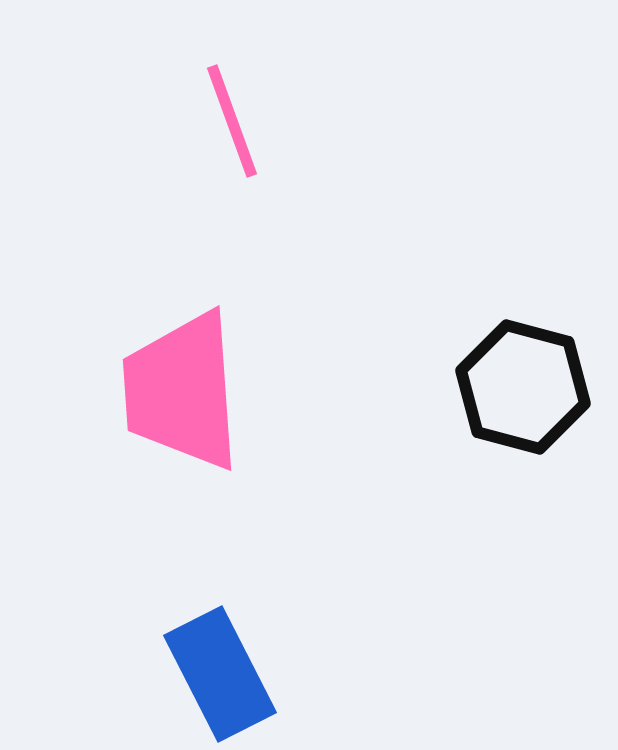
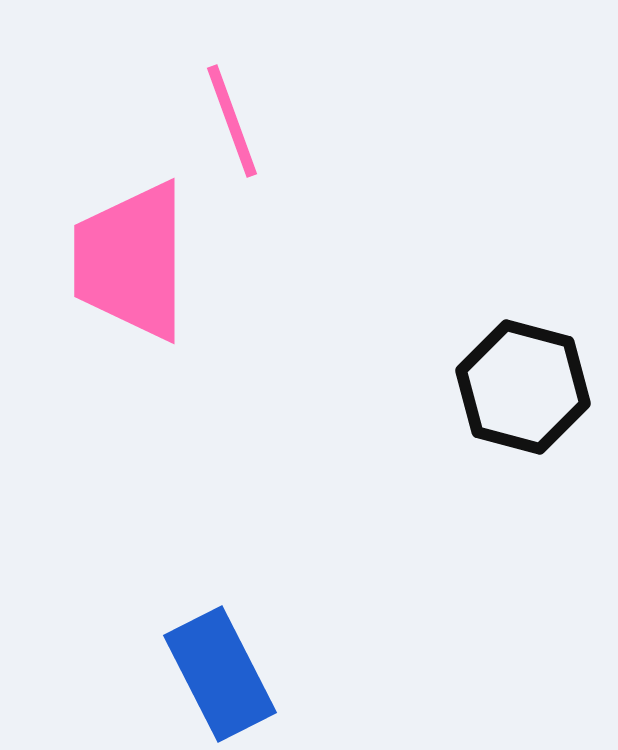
pink trapezoid: moved 51 px left, 130 px up; rotated 4 degrees clockwise
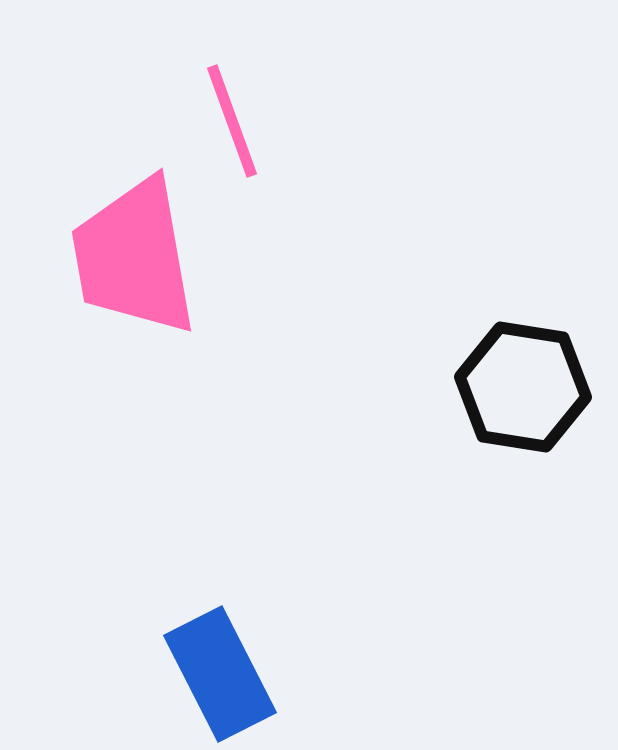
pink trapezoid: moved 3 px right, 4 px up; rotated 10 degrees counterclockwise
black hexagon: rotated 6 degrees counterclockwise
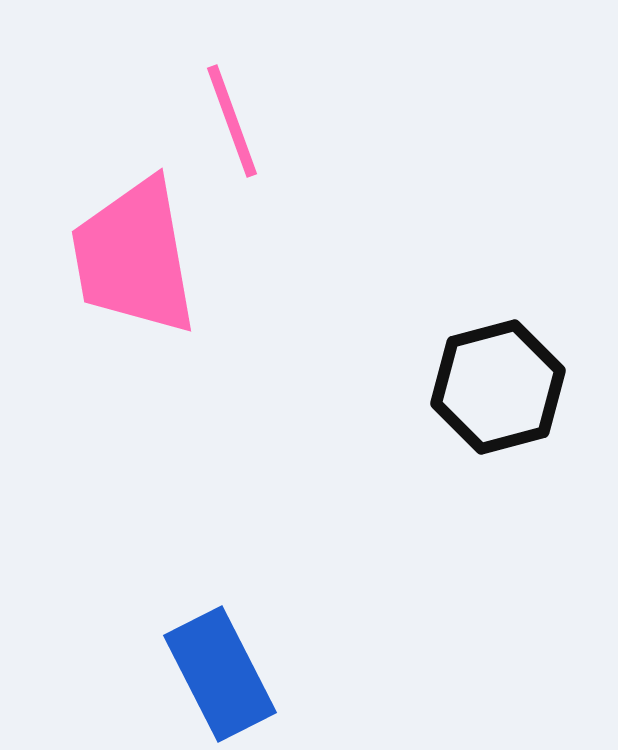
black hexagon: moved 25 px left; rotated 24 degrees counterclockwise
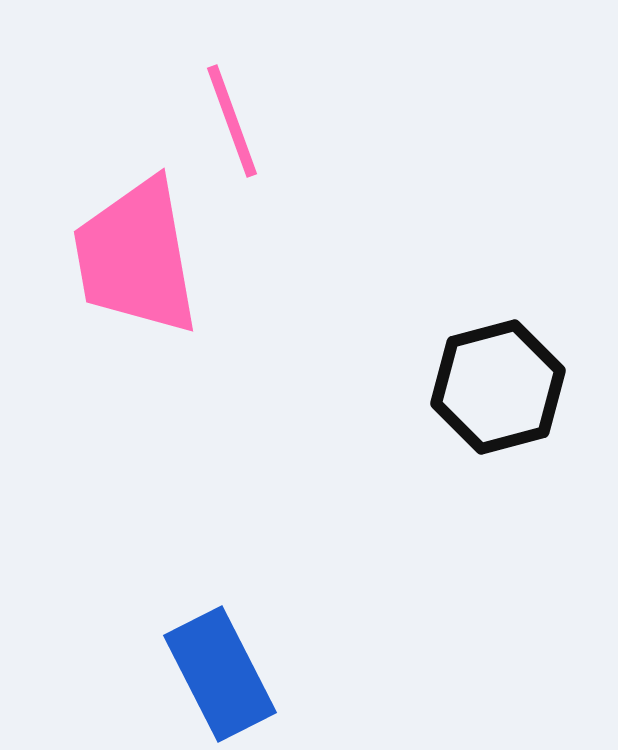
pink trapezoid: moved 2 px right
